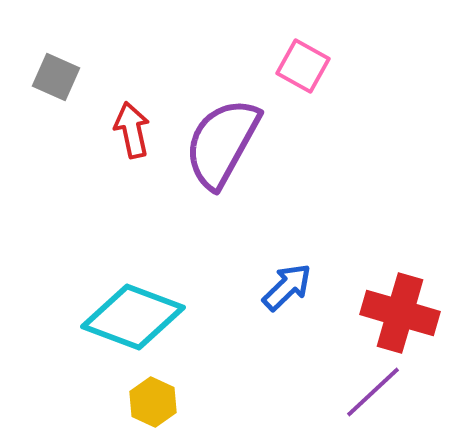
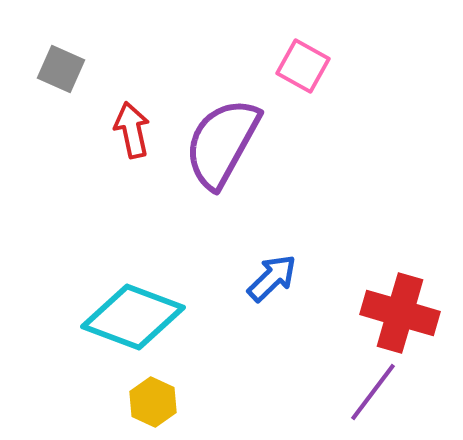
gray square: moved 5 px right, 8 px up
blue arrow: moved 15 px left, 9 px up
purple line: rotated 10 degrees counterclockwise
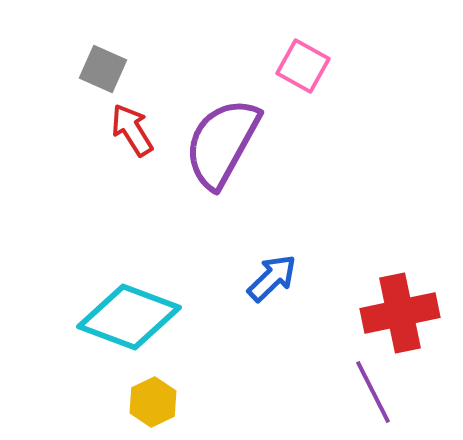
gray square: moved 42 px right
red arrow: rotated 20 degrees counterclockwise
red cross: rotated 28 degrees counterclockwise
cyan diamond: moved 4 px left
purple line: rotated 64 degrees counterclockwise
yellow hexagon: rotated 9 degrees clockwise
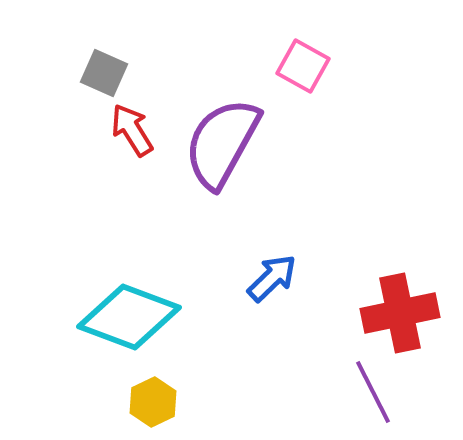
gray square: moved 1 px right, 4 px down
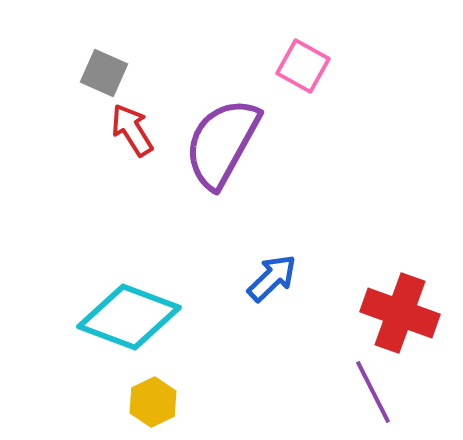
red cross: rotated 32 degrees clockwise
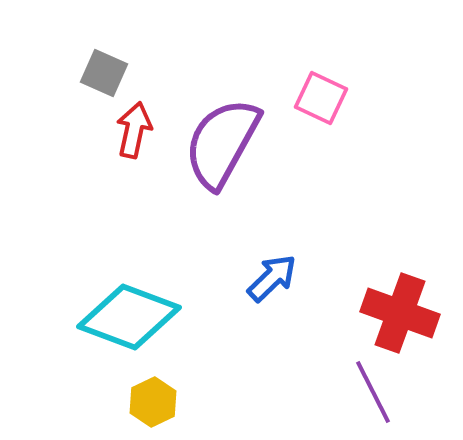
pink square: moved 18 px right, 32 px down; rotated 4 degrees counterclockwise
red arrow: moved 2 px right; rotated 44 degrees clockwise
